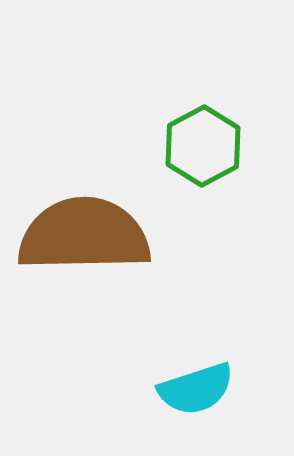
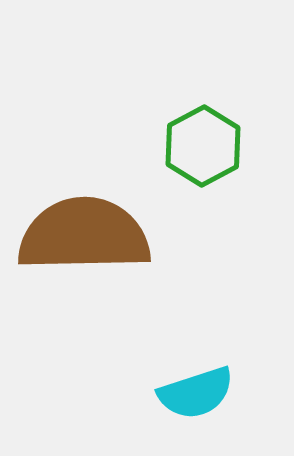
cyan semicircle: moved 4 px down
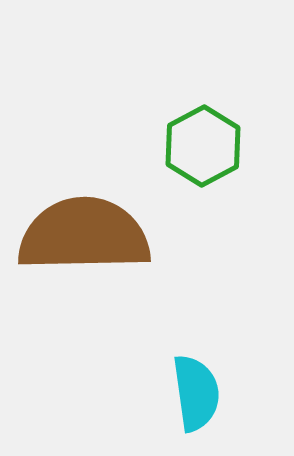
cyan semicircle: rotated 80 degrees counterclockwise
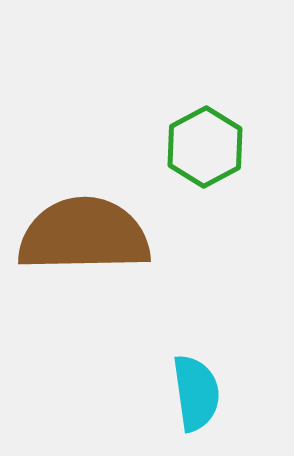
green hexagon: moved 2 px right, 1 px down
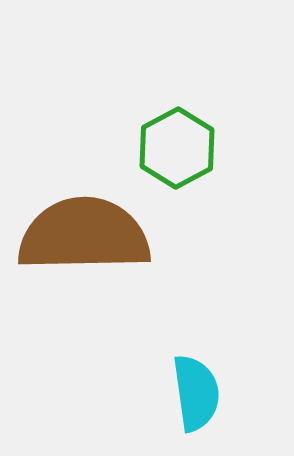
green hexagon: moved 28 px left, 1 px down
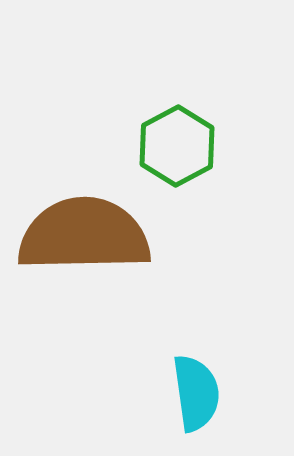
green hexagon: moved 2 px up
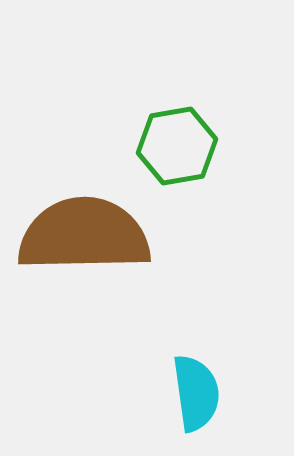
green hexagon: rotated 18 degrees clockwise
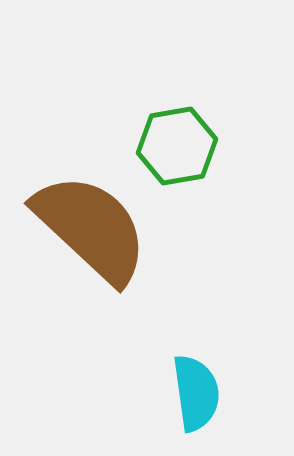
brown semicircle: moved 7 px right, 7 px up; rotated 44 degrees clockwise
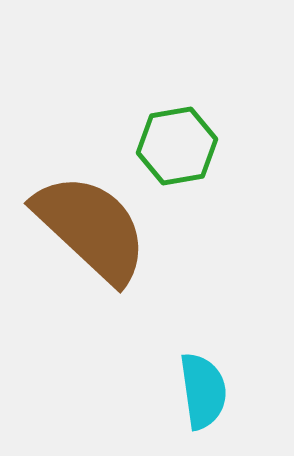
cyan semicircle: moved 7 px right, 2 px up
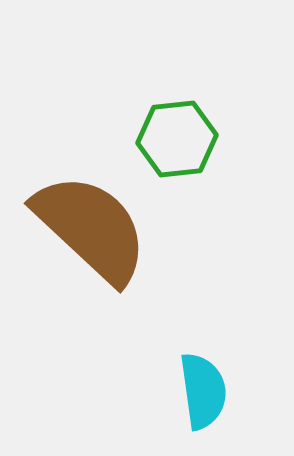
green hexagon: moved 7 px up; rotated 4 degrees clockwise
